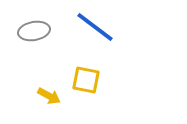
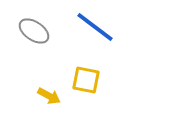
gray ellipse: rotated 44 degrees clockwise
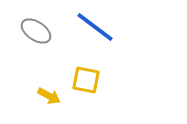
gray ellipse: moved 2 px right
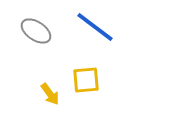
yellow square: rotated 16 degrees counterclockwise
yellow arrow: moved 1 px right, 2 px up; rotated 25 degrees clockwise
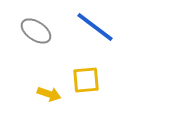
yellow arrow: moved 1 px left; rotated 35 degrees counterclockwise
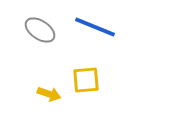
blue line: rotated 15 degrees counterclockwise
gray ellipse: moved 4 px right, 1 px up
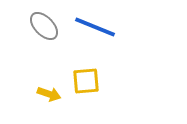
gray ellipse: moved 4 px right, 4 px up; rotated 12 degrees clockwise
yellow square: moved 1 px down
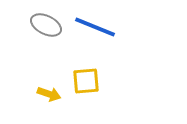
gray ellipse: moved 2 px right, 1 px up; rotated 20 degrees counterclockwise
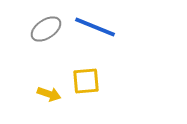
gray ellipse: moved 4 px down; rotated 60 degrees counterclockwise
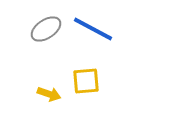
blue line: moved 2 px left, 2 px down; rotated 6 degrees clockwise
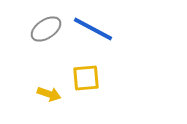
yellow square: moved 3 px up
